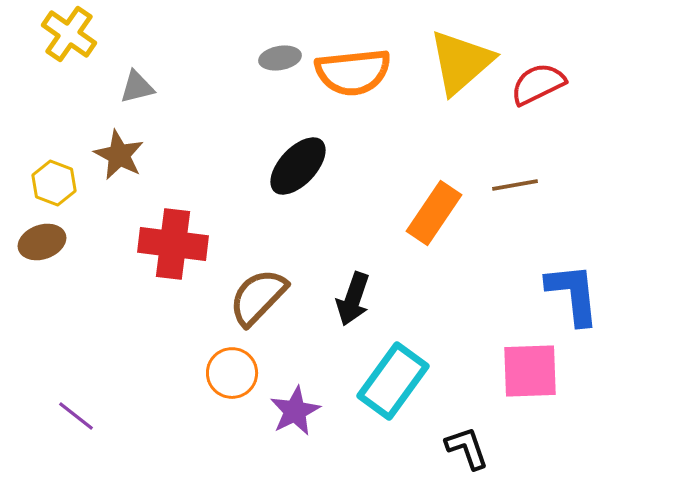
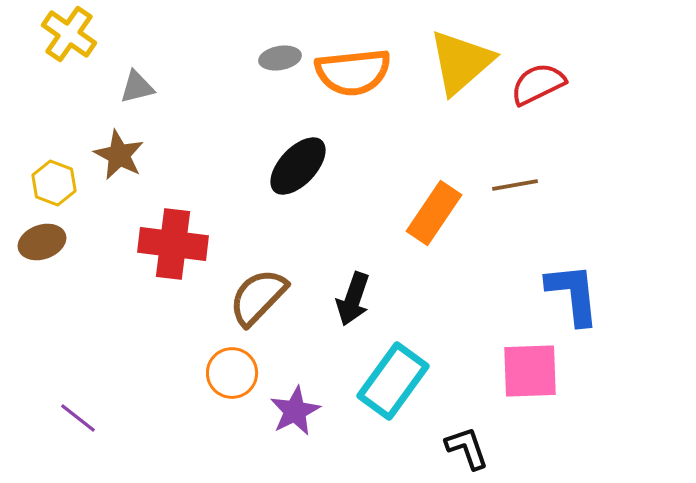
purple line: moved 2 px right, 2 px down
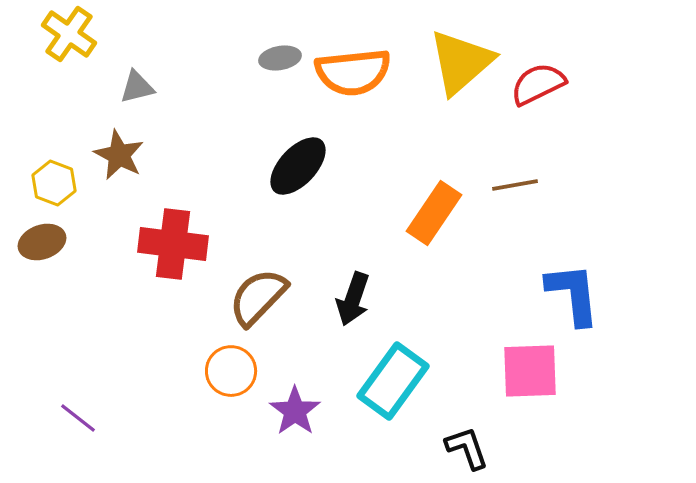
orange circle: moved 1 px left, 2 px up
purple star: rotated 9 degrees counterclockwise
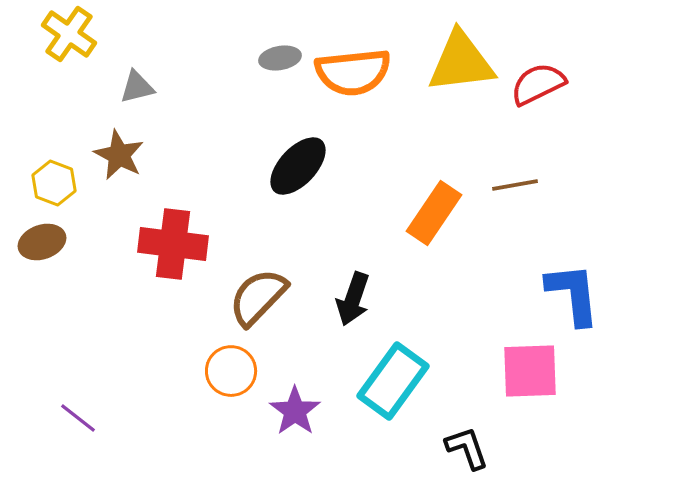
yellow triangle: rotated 34 degrees clockwise
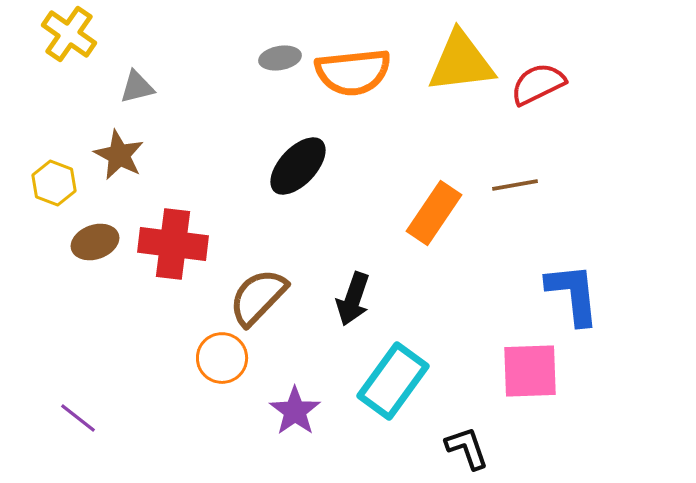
brown ellipse: moved 53 px right
orange circle: moved 9 px left, 13 px up
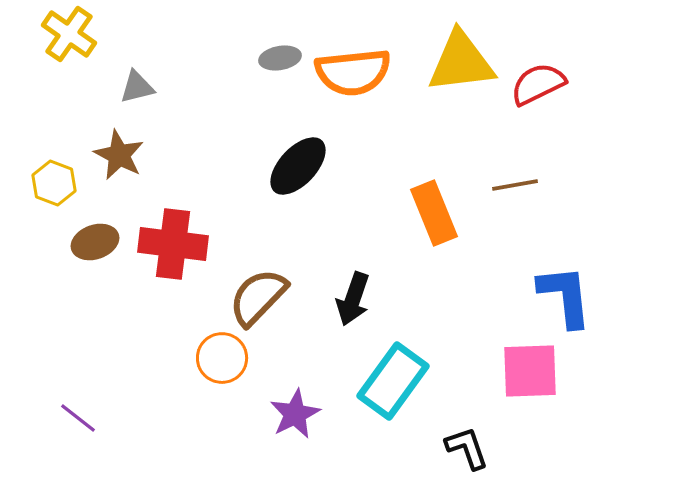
orange rectangle: rotated 56 degrees counterclockwise
blue L-shape: moved 8 px left, 2 px down
purple star: moved 3 px down; rotated 9 degrees clockwise
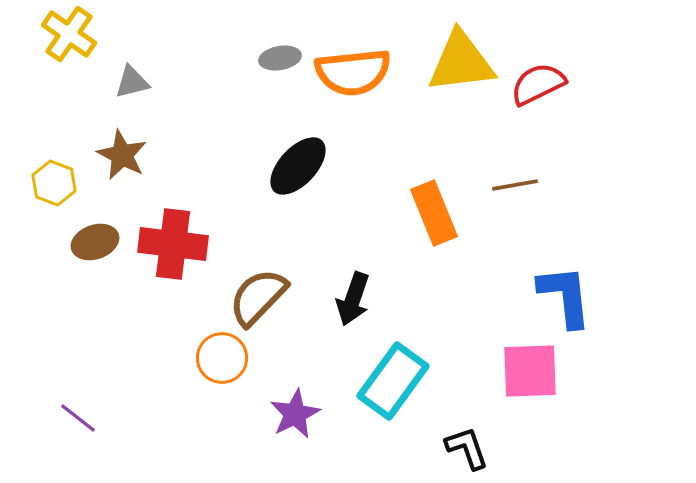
gray triangle: moved 5 px left, 5 px up
brown star: moved 3 px right
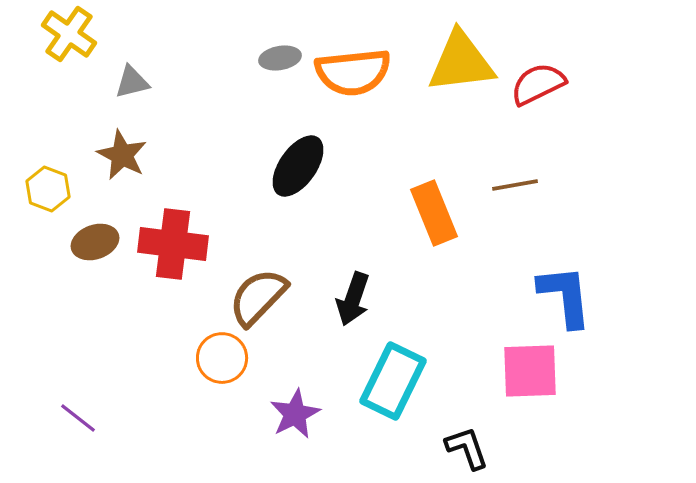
black ellipse: rotated 8 degrees counterclockwise
yellow hexagon: moved 6 px left, 6 px down
cyan rectangle: rotated 10 degrees counterclockwise
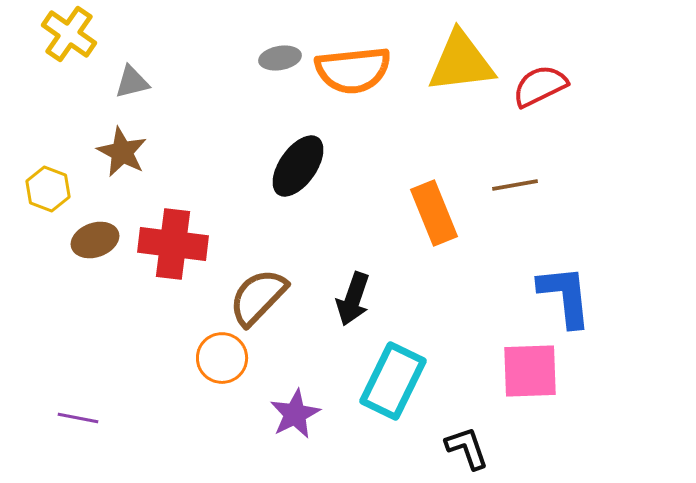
orange semicircle: moved 2 px up
red semicircle: moved 2 px right, 2 px down
brown star: moved 3 px up
brown ellipse: moved 2 px up
purple line: rotated 27 degrees counterclockwise
